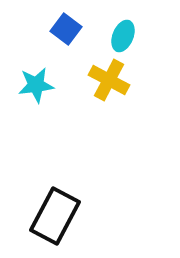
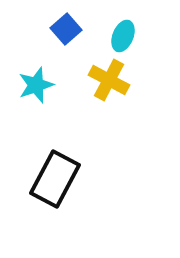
blue square: rotated 12 degrees clockwise
cyan star: rotated 12 degrees counterclockwise
black rectangle: moved 37 px up
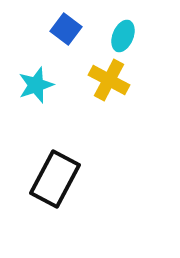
blue square: rotated 12 degrees counterclockwise
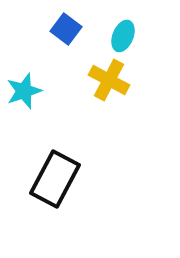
cyan star: moved 12 px left, 6 px down
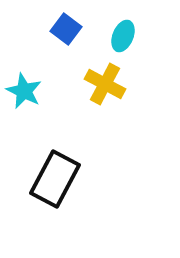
yellow cross: moved 4 px left, 4 px down
cyan star: rotated 27 degrees counterclockwise
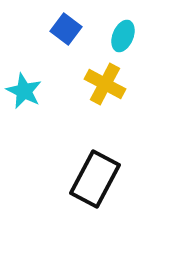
black rectangle: moved 40 px right
